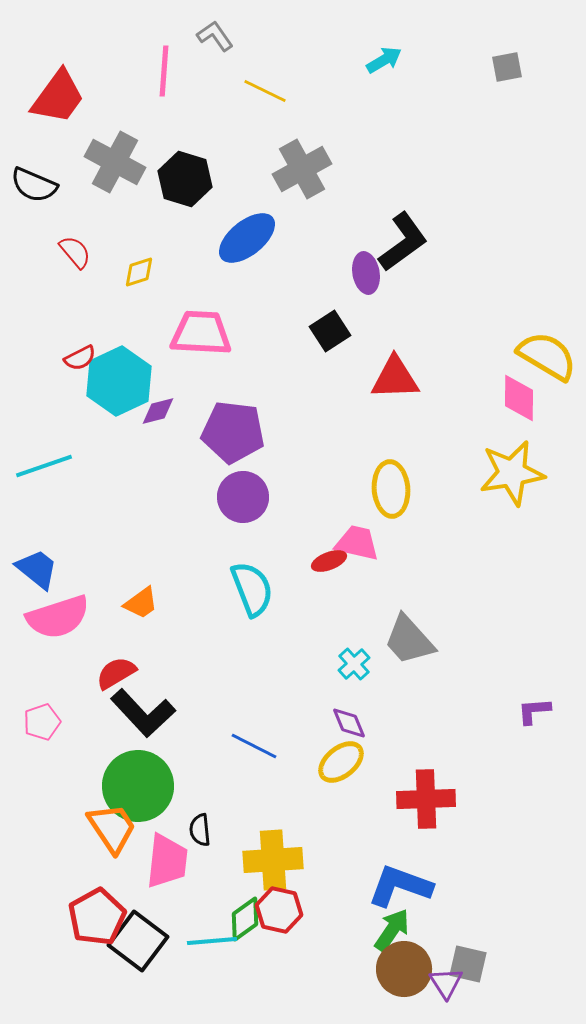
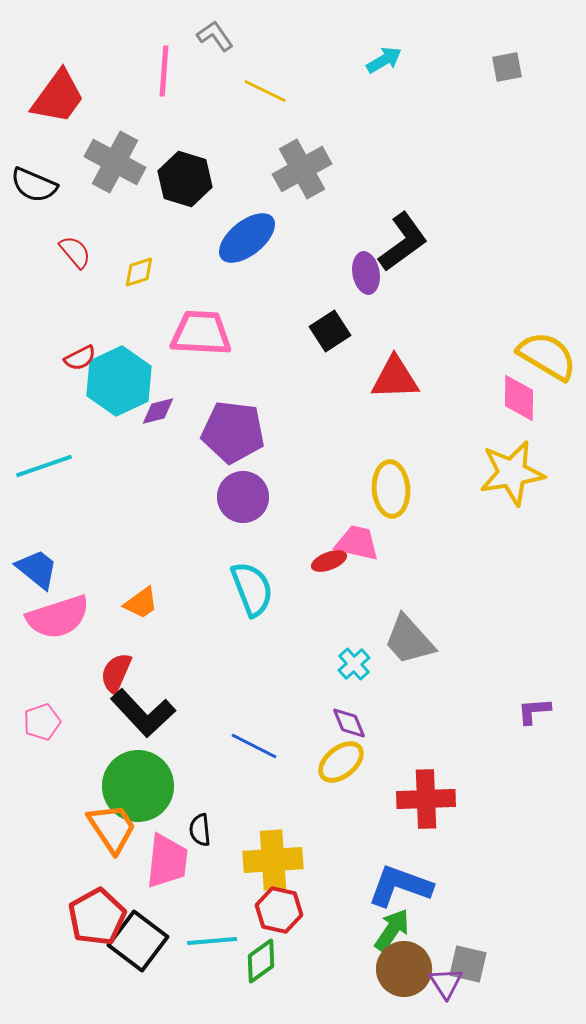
red semicircle at (116, 673): rotated 36 degrees counterclockwise
green diamond at (245, 919): moved 16 px right, 42 px down
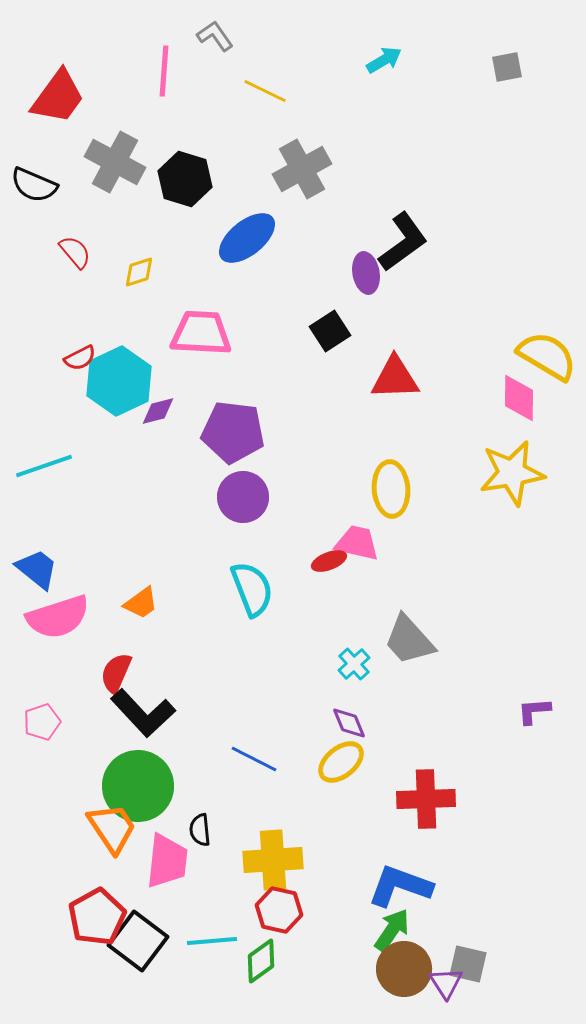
blue line at (254, 746): moved 13 px down
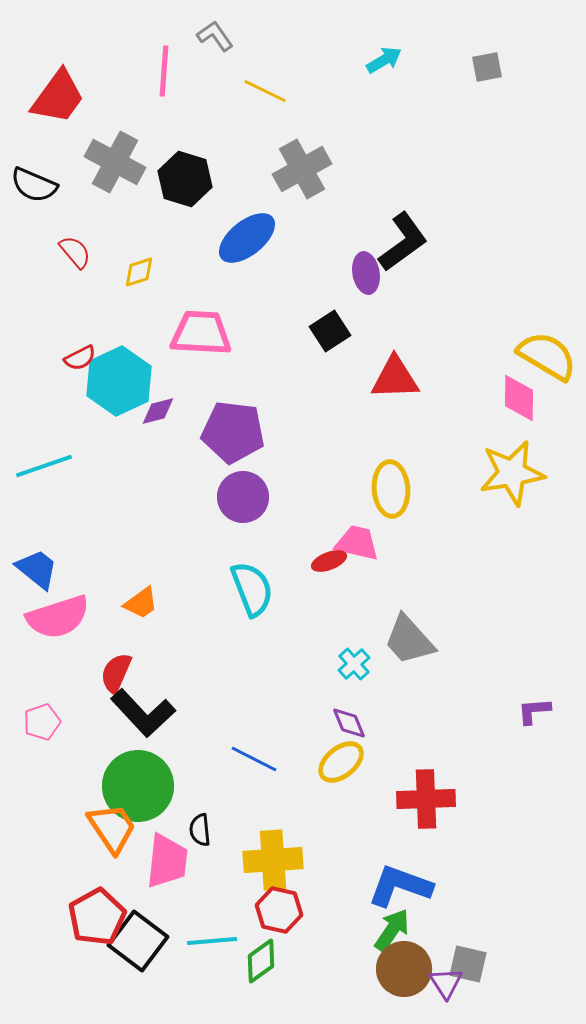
gray square at (507, 67): moved 20 px left
